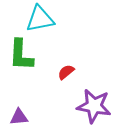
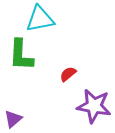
red semicircle: moved 2 px right, 2 px down
purple triangle: moved 6 px left, 2 px down; rotated 36 degrees counterclockwise
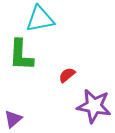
red semicircle: moved 1 px left, 1 px down
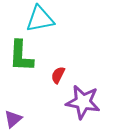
green L-shape: moved 1 px down
red semicircle: moved 9 px left; rotated 24 degrees counterclockwise
purple star: moved 11 px left, 4 px up
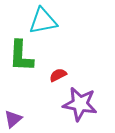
cyan triangle: moved 3 px right, 2 px down
red semicircle: rotated 36 degrees clockwise
purple star: moved 3 px left, 2 px down
